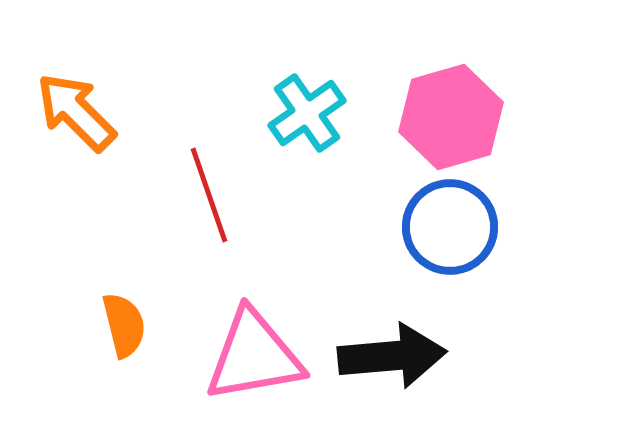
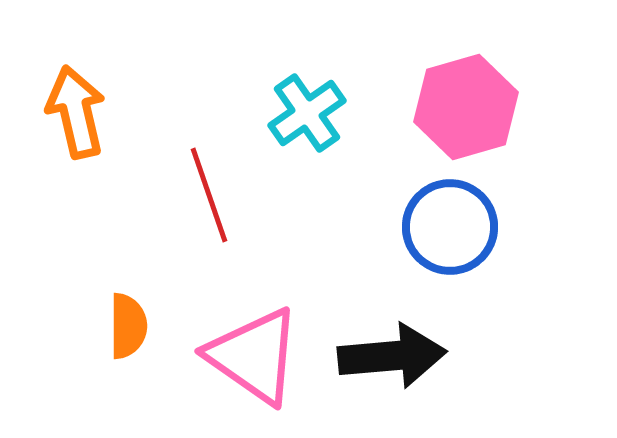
orange arrow: rotated 32 degrees clockwise
pink hexagon: moved 15 px right, 10 px up
orange semicircle: moved 4 px right, 1 px down; rotated 14 degrees clockwise
pink triangle: rotated 45 degrees clockwise
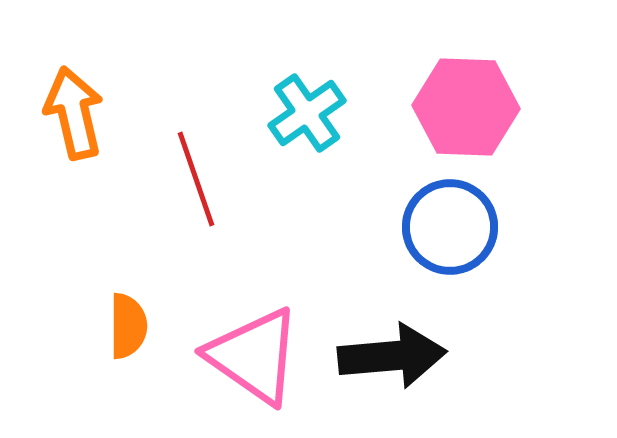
pink hexagon: rotated 18 degrees clockwise
orange arrow: moved 2 px left, 1 px down
red line: moved 13 px left, 16 px up
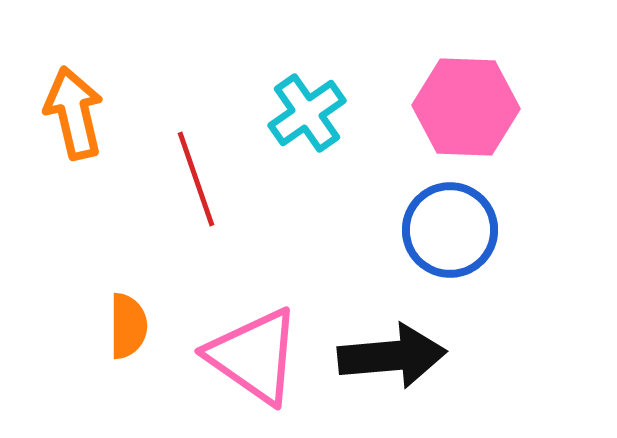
blue circle: moved 3 px down
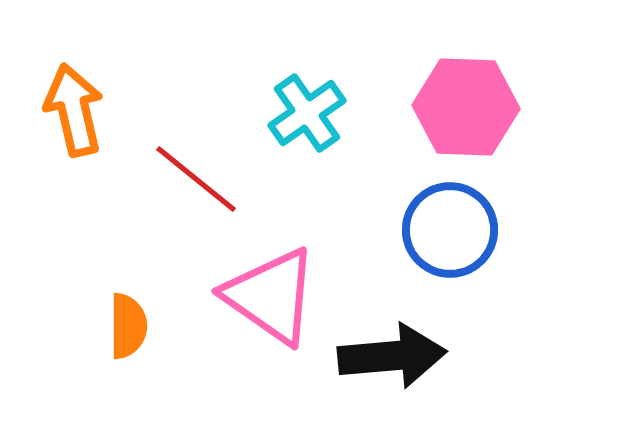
orange arrow: moved 3 px up
red line: rotated 32 degrees counterclockwise
pink triangle: moved 17 px right, 60 px up
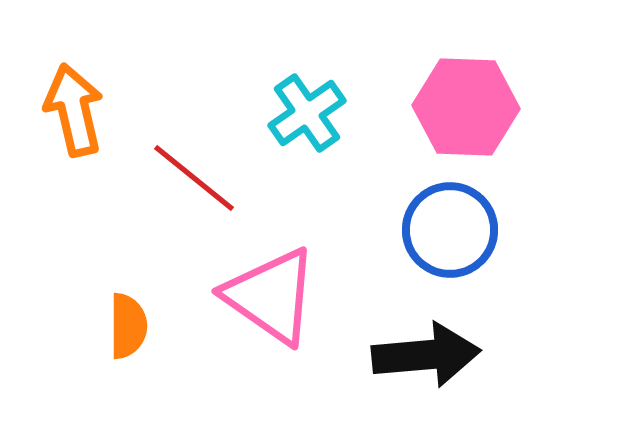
red line: moved 2 px left, 1 px up
black arrow: moved 34 px right, 1 px up
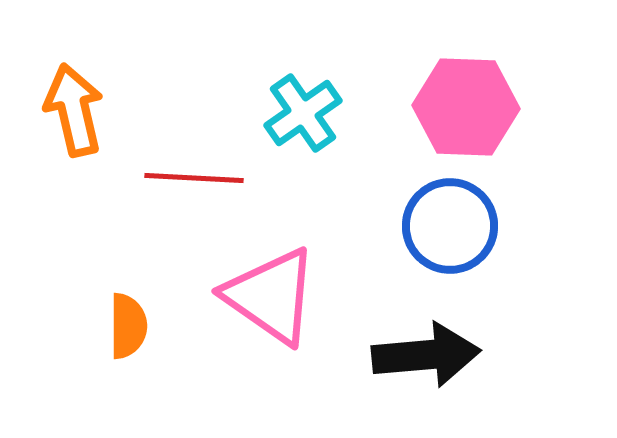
cyan cross: moved 4 px left
red line: rotated 36 degrees counterclockwise
blue circle: moved 4 px up
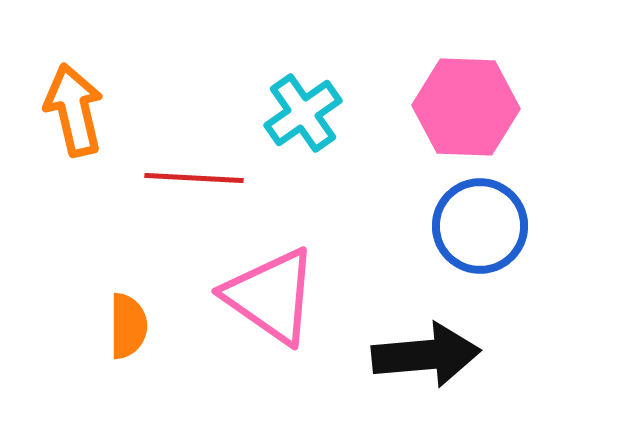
blue circle: moved 30 px right
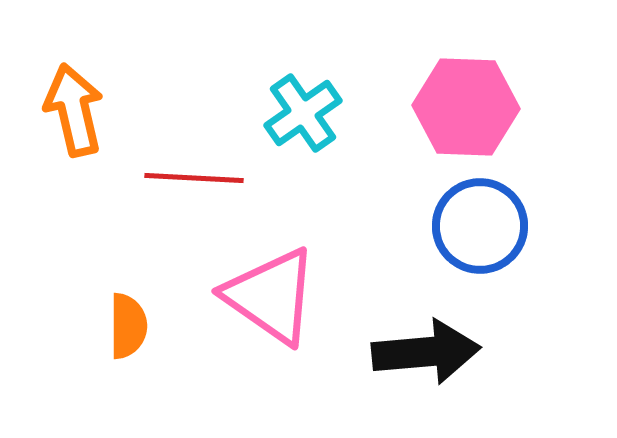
black arrow: moved 3 px up
